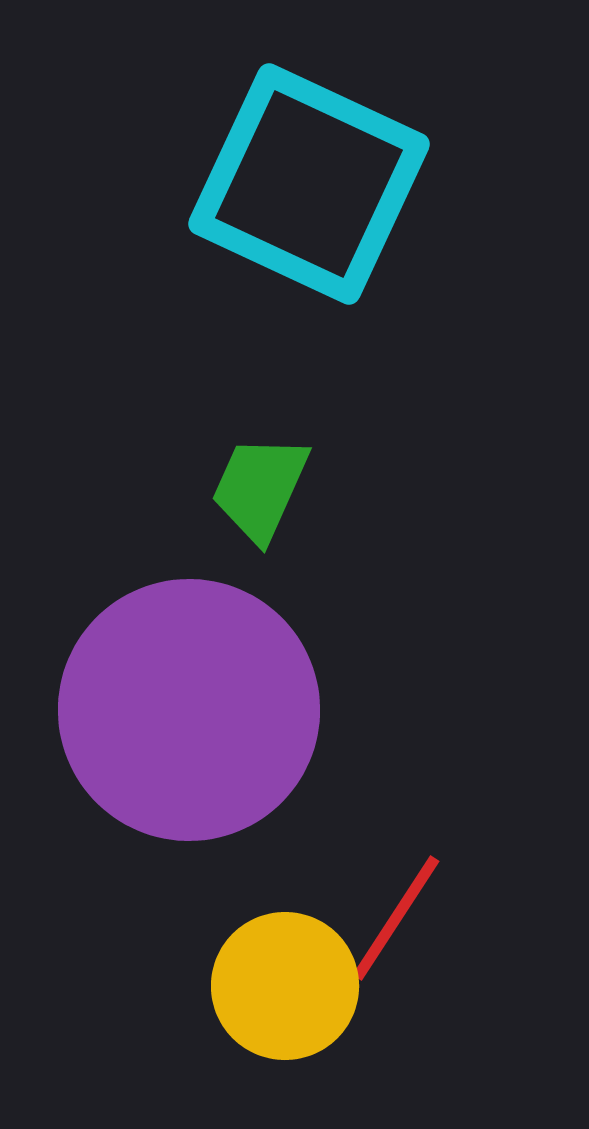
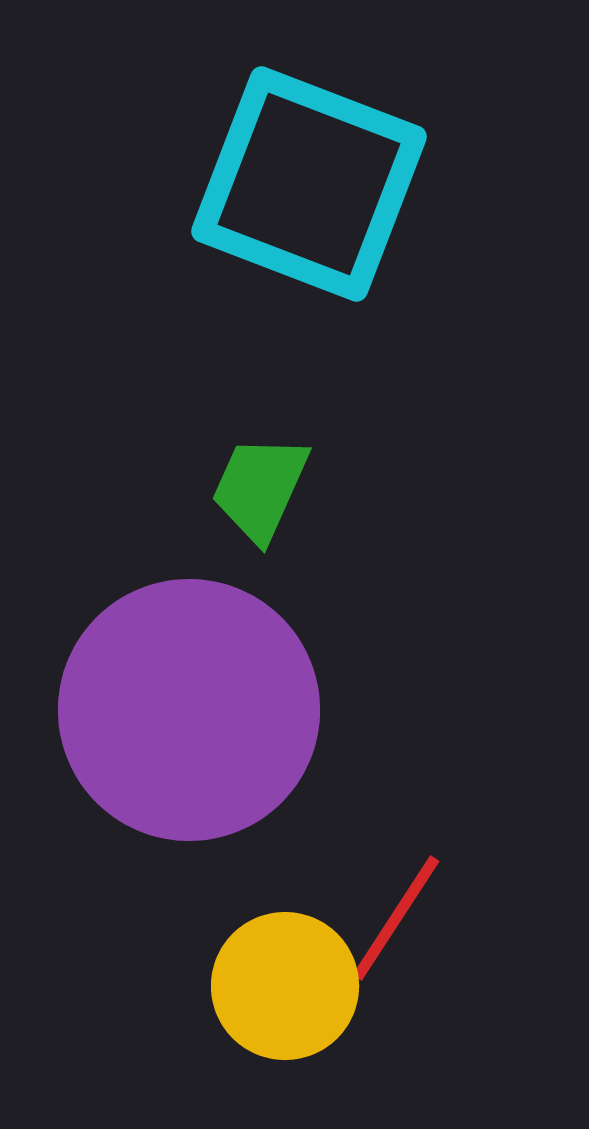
cyan square: rotated 4 degrees counterclockwise
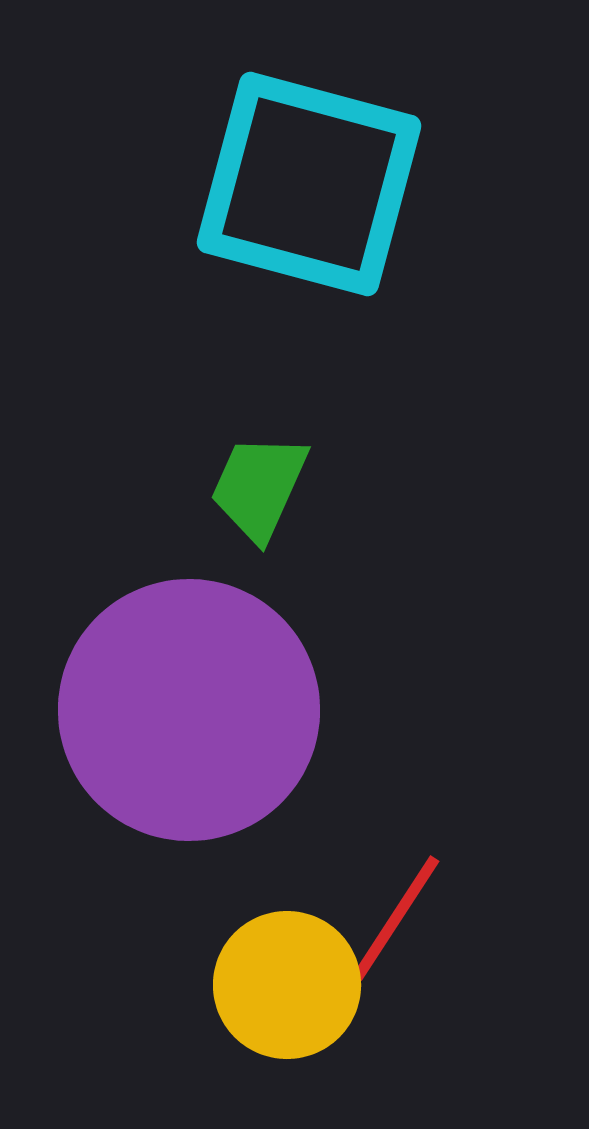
cyan square: rotated 6 degrees counterclockwise
green trapezoid: moved 1 px left, 1 px up
yellow circle: moved 2 px right, 1 px up
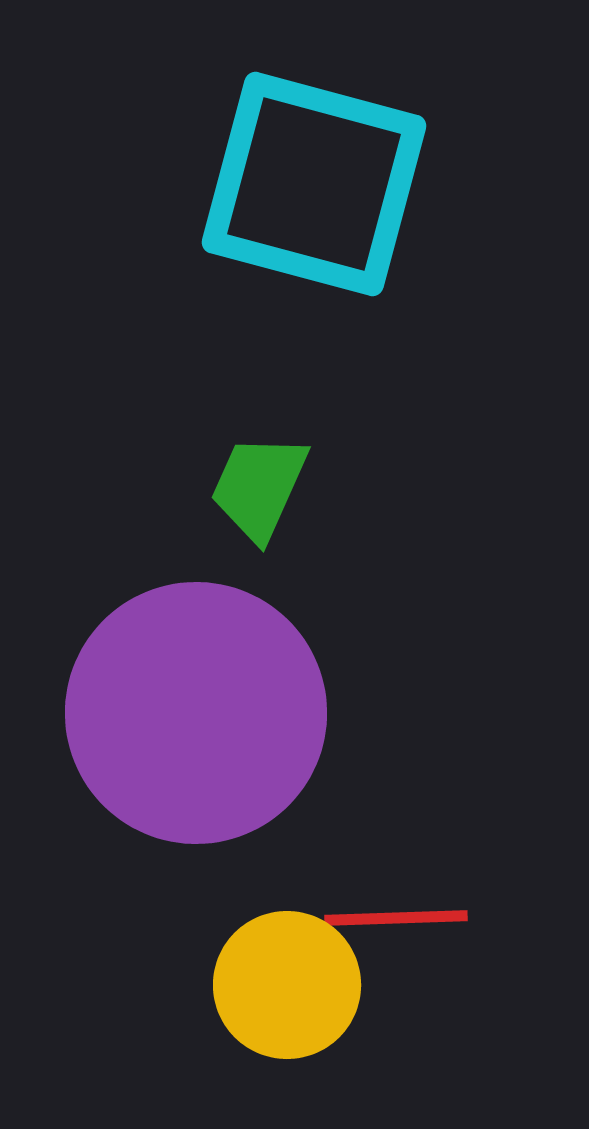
cyan square: moved 5 px right
purple circle: moved 7 px right, 3 px down
red line: rotated 55 degrees clockwise
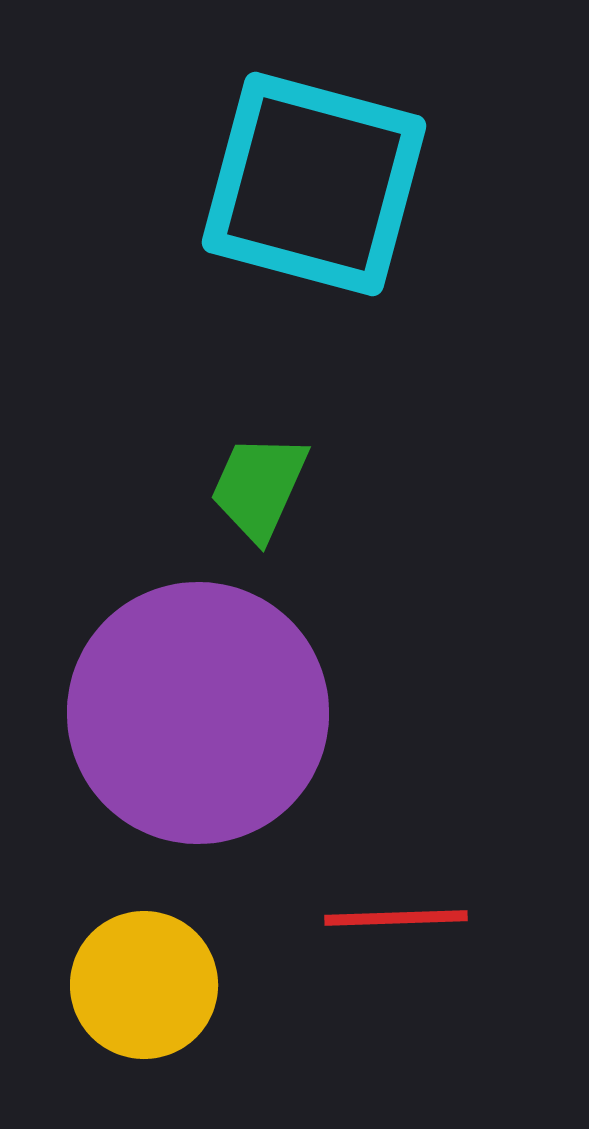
purple circle: moved 2 px right
yellow circle: moved 143 px left
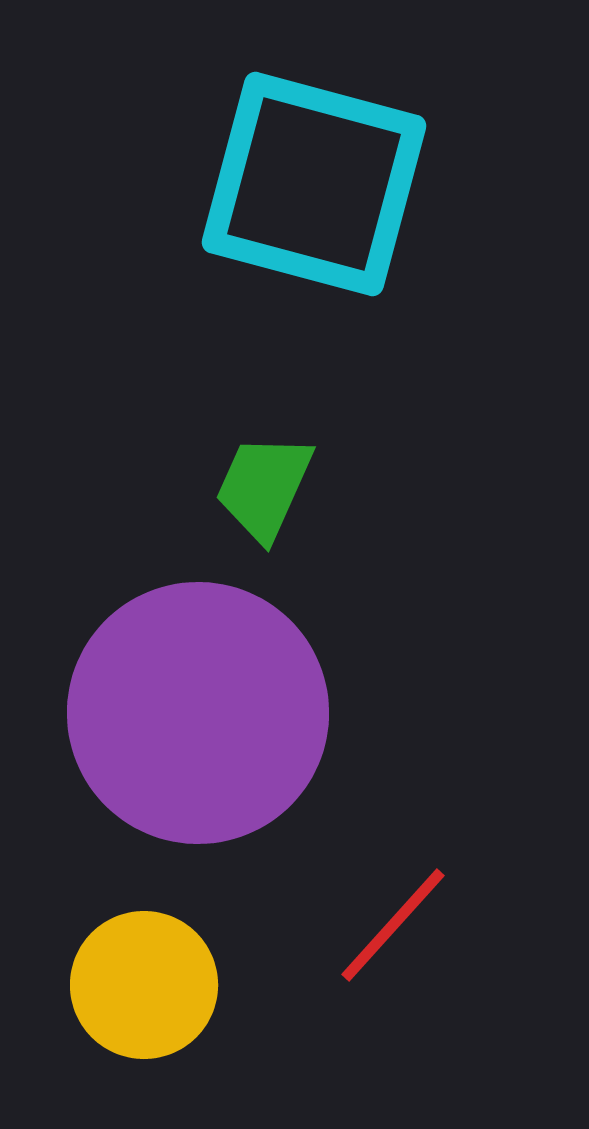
green trapezoid: moved 5 px right
red line: moved 3 px left, 7 px down; rotated 46 degrees counterclockwise
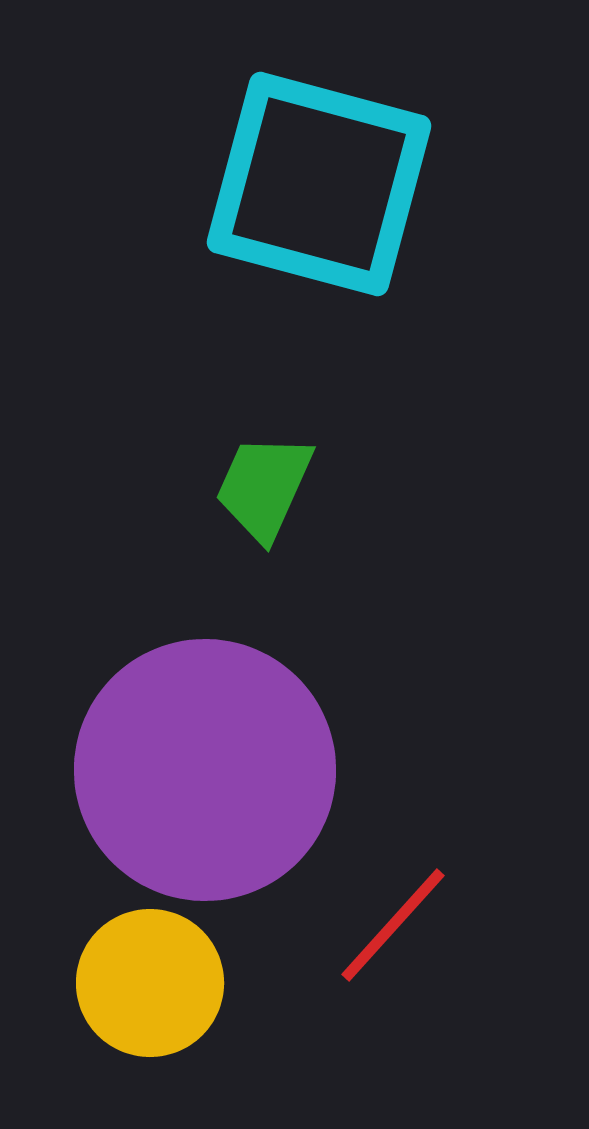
cyan square: moved 5 px right
purple circle: moved 7 px right, 57 px down
yellow circle: moved 6 px right, 2 px up
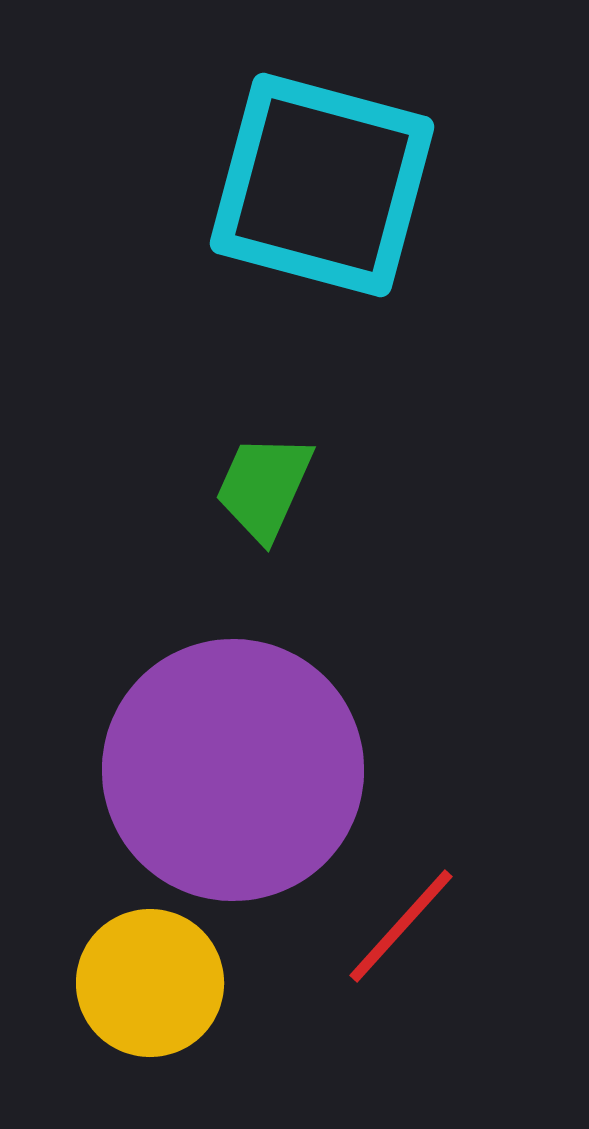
cyan square: moved 3 px right, 1 px down
purple circle: moved 28 px right
red line: moved 8 px right, 1 px down
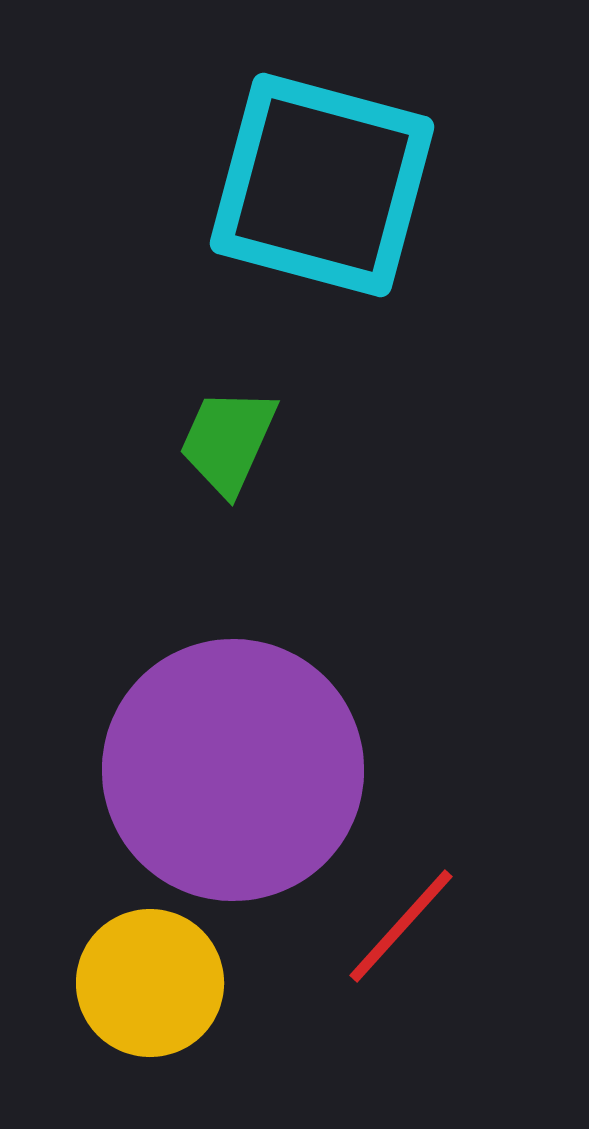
green trapezoid: moved 36 px left, 46 px up
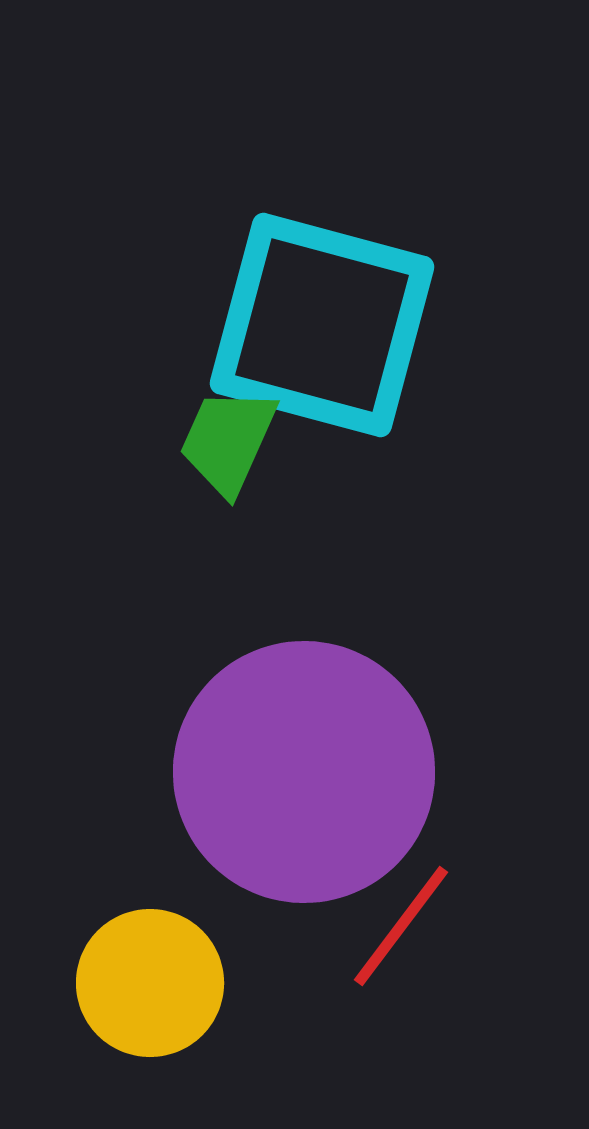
cyan square: moved 140 px down
purple circle: moved 71 px right, 2 px down
red line: rotated 5 degrees counterclockwise
